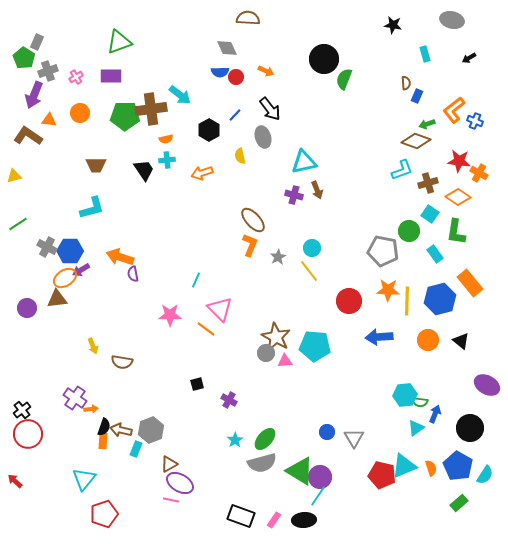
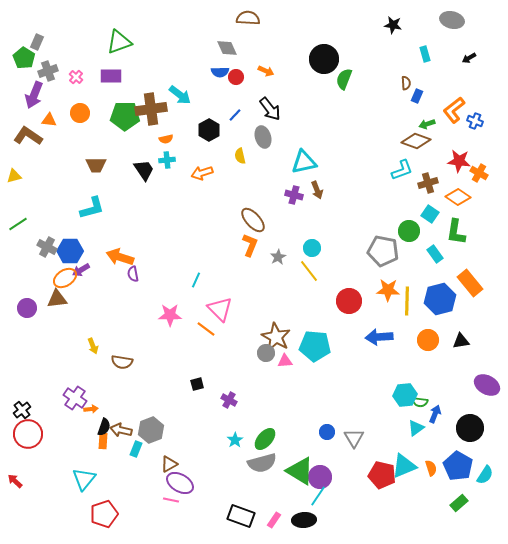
pink cross at (76, 77): rotated 16 degrees counterclockwise
black triangle at (461, 341): rotated 48 degrees counterclockwise
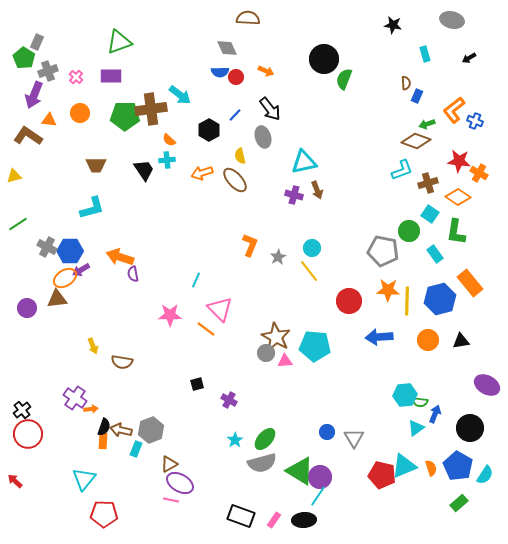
orange semicircle at (166, 139): moved 3 px right, 1 px down; rotated 56 degrees clockwise
brown ellipse at (253, 220): moved 18 px left, 40 px up
red pentagon at (104, 514): rotated 20 degrees clockwise
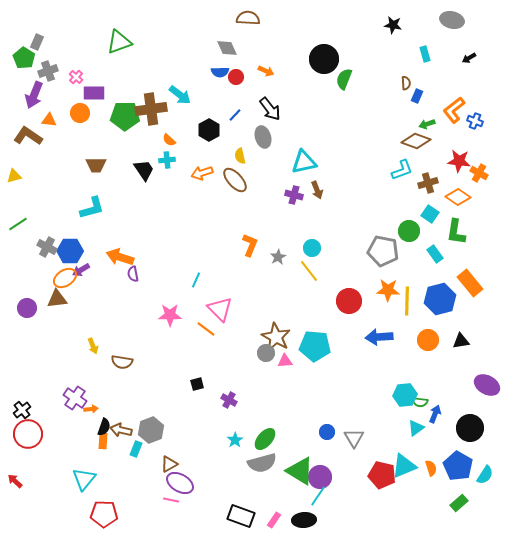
purple rectangle at (111, 76): moved 17 px left, 17 px down
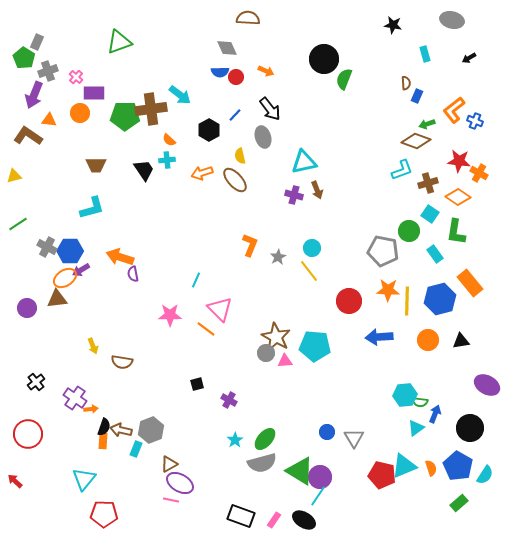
black cross at (22, 410): moved 14 px right, 28 px up
black ellipse at (304, 520): rotated 35 degrees clockwise
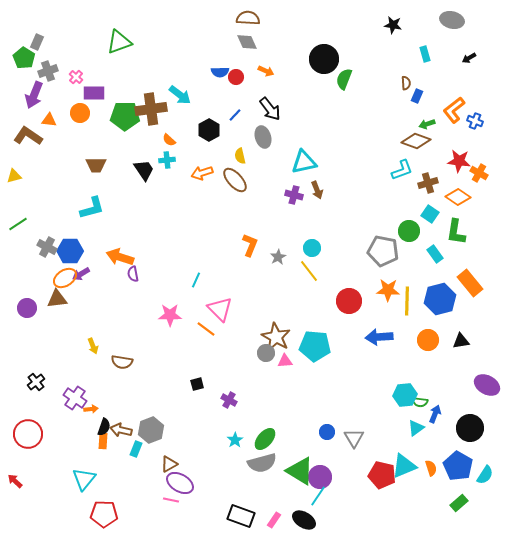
gray diamond at (227, 48): moved 20 px right, 6 px up
purple arrow at (81, 270): moved 4 px down
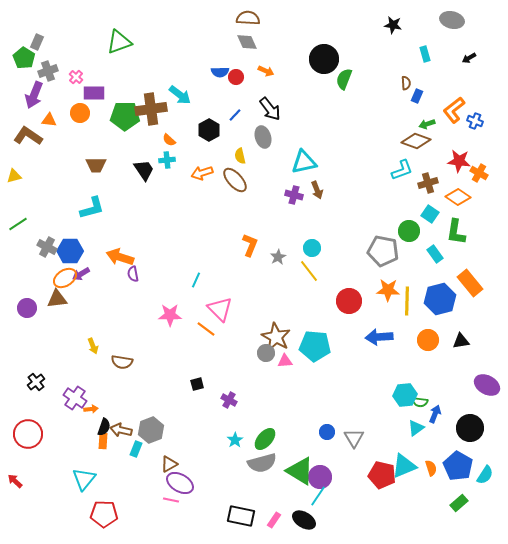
black rectangle at (241, 516): rotated 8 degrees counterclockwise
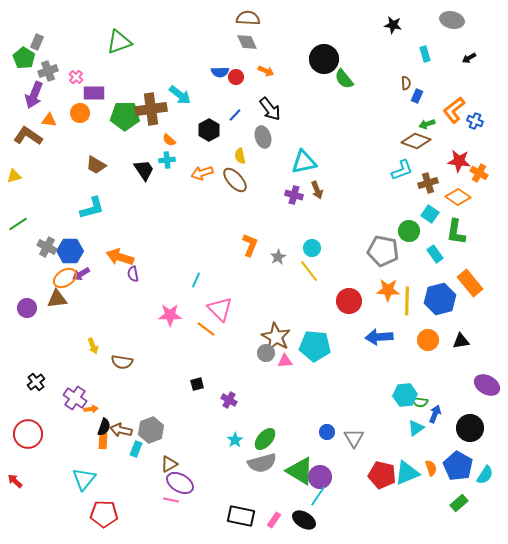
green semicircle at (344, 79): rotated 60 degrees counterclockwise
brown trapezoid at (96, 165): rotated 30 degrees clockwise
cyan triangle at (404, 466): moved 3 px right, 7 px down
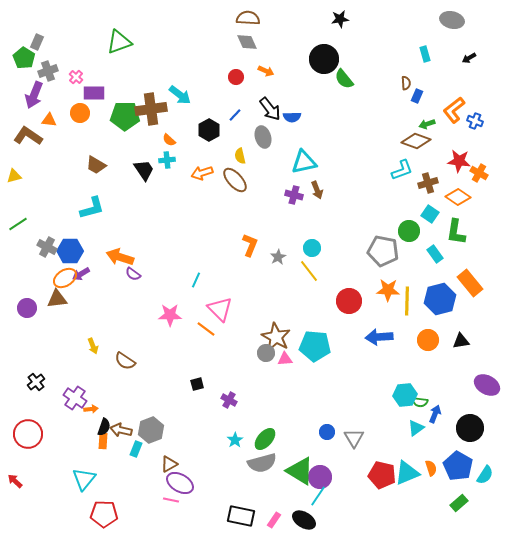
black star at (393, 25): moved 53 px left, 6 px up; rotated 18 degrees counterclockwise
blue semicircle at (220, 72): moved 72 px right, 45 px down
purple semicircle at (133, 274): rotated 42 degrees counterclockwise
pink triangle at (285, 361): moved 2 px up
brown semicircle at (122, 362): moved 3 px right, 1 px up; rotated 25 degrees clockwise
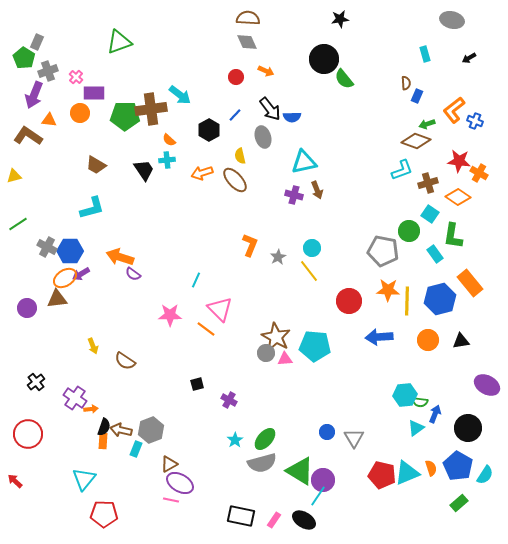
green L-shape at (456, 232): moved 3 px left, 4 px down
black circle at (470, 428): moved 2 px left
purple circle at (320, 477): moved 3 px right, 3 px down
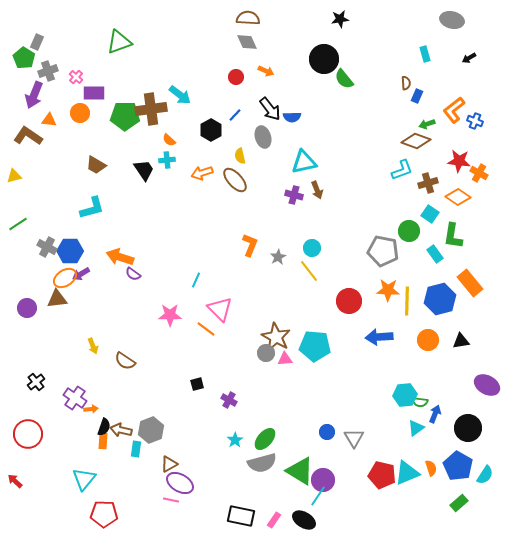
black hexagon at (209, 130): moved 2 px right
cyan rectangle at (136, 449): rotated 14 degrees counterclockwise
